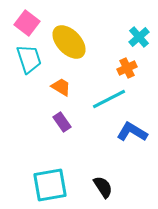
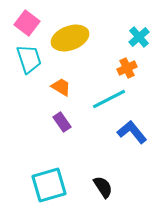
yellow ellipse: moved 1 px right, 4 px up; rotated 66 degrees counterclockwise
blue L-shape: rotated 20 degrees clockwise
cyan square: moved 1 px left; rotated 6 degrees counterclockwise
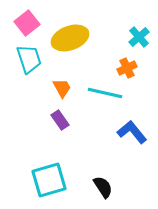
pink square: rotated 15 degrees clockwise
orange trapezoid: moved 1 px right, 1 px down; rotated 30 degrees clockwise
cyan line: moved 4 px left, 6 px up; rotated 40 degrees clockwise
purple rectangle: moved 2 px left, 2 px up
cyan square: moved 5 px up
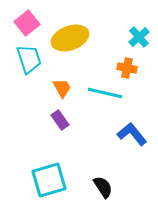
orange cross: rotated 36 degrees clockwise
blue L-shape: moved 2 px down
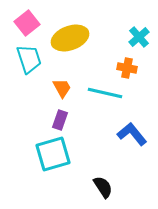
purple rectangle: rotated 54 degrees clockwise
cyan square: moved 4 px right, 26 px up
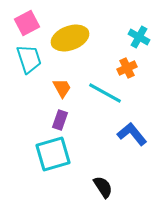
pink square: rotated 10 degrees clockwise
cyan cross: rotated 20 degrees counterclockwise
orange cross: rotated 36 degrees counterclockwise
cyan line: rotated 16 degrees clockwise
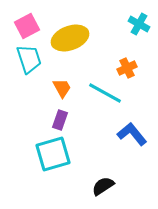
pink square: moved 3 px down
cyan cross: moved 13 px up
black semicircle: moved 1 px up; rotated 90 degrees counterclockwise
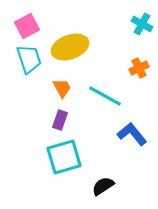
cyan cross: moved 3 px right
yellow ellipse: moved 9 px down
orange cross: moved 12 px right
cyan line: moved 3 px down
cyan square: moved 11 px right, 3 px down
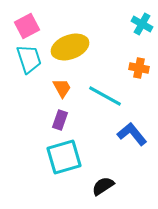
orange cross: rotated 36 degrees clockwise
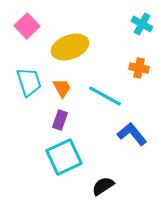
pink square: rotated 15 degrees counterclockwise
cyan trapezoid: moved 23 px down
cyan square: rotated 9 degrees counterclockwise
